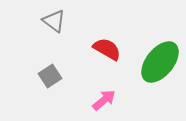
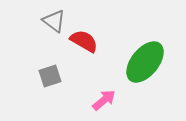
red semicircle: moved 23 px left, 8 px up
green ellipse: moved 15 px left
gray square: rotated 15 degrees clockwise
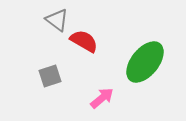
gray triangle: moved 3 px right, 1 px up
pink arrow: moved 2 px left, 2 px up
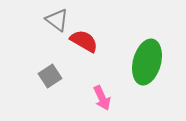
green ellipse: moved 2 px right; rotated 24 degrees counterclockwise
gray square: rotated 15 degrees counterclockwise
pink arrow: rotated 105 degrees clockwise
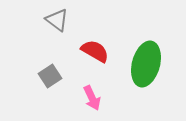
red semicircle: moved 11 px right, 10 px down
green ellipse: moved 1 px left, 2 px down
pink arrow: moved 10 px left
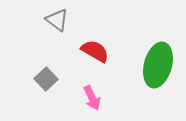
green ellipse: moved 12 px right, 1 px down
gray square: moved 4 px left, 3 px down; rotated 10 degrees counterclockwise
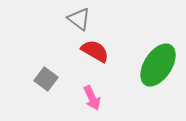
gray triangle: moved 22 px right, 1 px up
green ellipse: rotated 18 degrees clockwise
gray square: rotated 10 degrees counterclockwise
